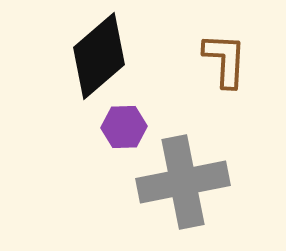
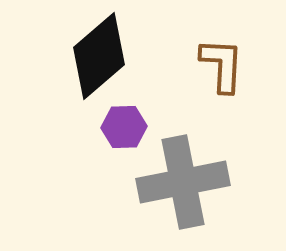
brown L-shape: moved 3 px left, 5 px down
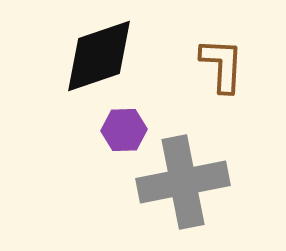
black diamond: rotated 22 degrees clockwise
purple hexagon: moved 3 px down
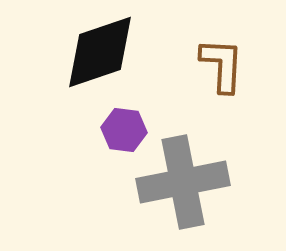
black diamond: moved 1 px right, 4 px up
purple hexagon: rotated 9 degrees clockwise
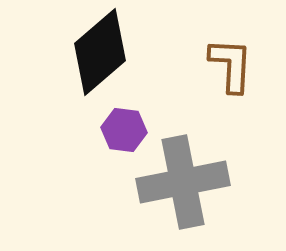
black diamond: rotated 22 degrees counterclockwise
brown L-shape: moved 9 px right
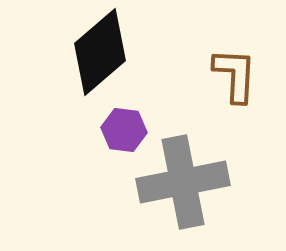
brown L-shape: moved 4 px right, 10 px down
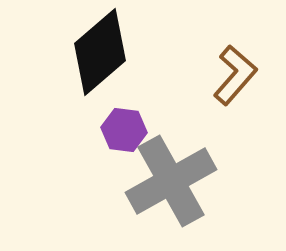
brown L-shape: rotated 38 degrees clockwise
gray cross: moved 12 px left, 1 px up; rotated 18 degrees counterclockwise
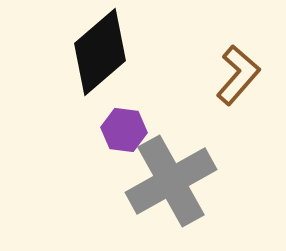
brown L-shape: moved 3 px right
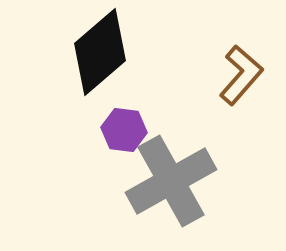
brown L-shape: moved 3 px right
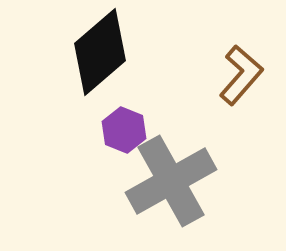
purple hexagon: rotated 15 degrees clockwise
